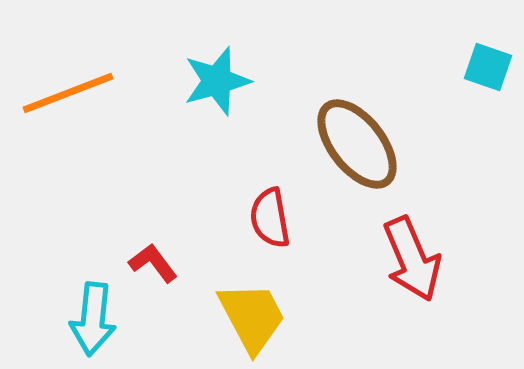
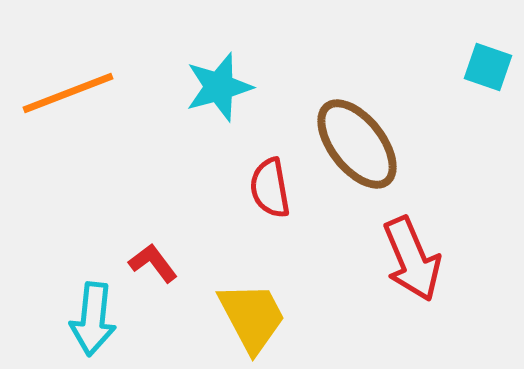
cyan star: moved 2 px right, 6 px down
red semicircle: moved 30 px up
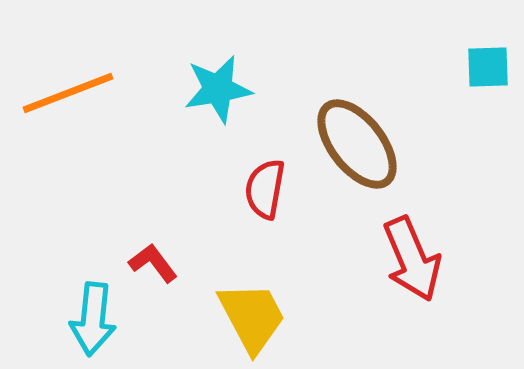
cyan square: rotated 21 degrees counterclockwise
cyan star: moved 1 px left, 2 px down; rotated 6 degrees clockwise
red semicircle: moved 5 px left, 1 px down; rotated 20 degrees clockwise
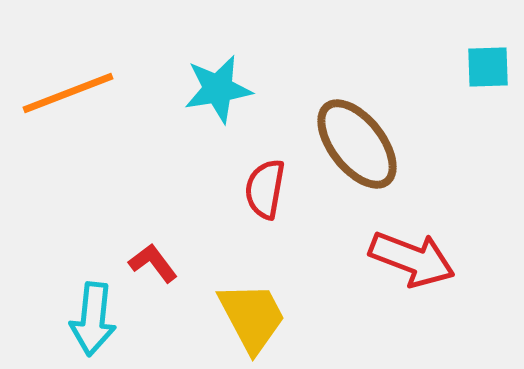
red arrow: rotated 46 degrees counterclockwise
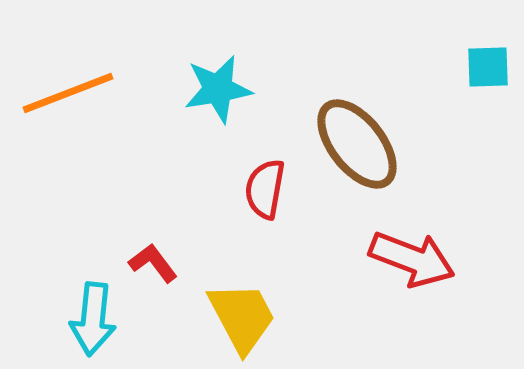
yellow trapezoid: moved 10 px left
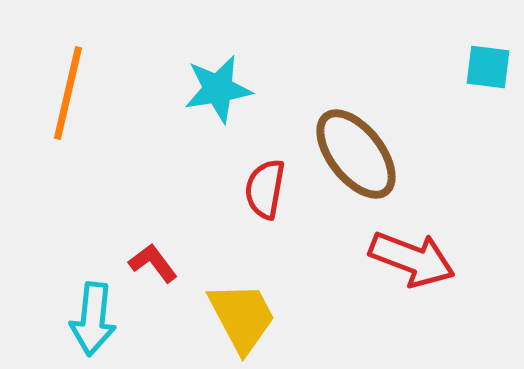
cyan square: rotated 9 degrees clockwise
orange line: rotated 56 degrees counterclockwise
brown ellipse: moved 1 px left, 10 px down
